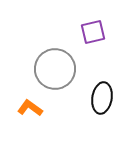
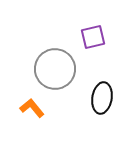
purple square: moved 5 px down
orange L-shape: moved 2 px right; rotated 15 degrees clockwise
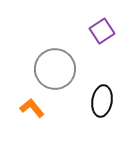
purple square: moved 9 px right, 6 px up; rotated 20 degrees counterclockwise
black ellipse: moved 3 px down
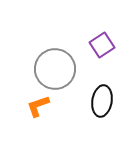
purple square: moved 14 px down
orange L-shape: moved 6 px right, 2 px up; rotated 70 degrees counterclockwise
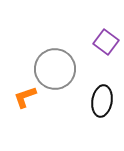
purple square: moved 4 px right, 3 px up; rotated 20 degrees counterclockwise
orange L-shape: moved 13 px left, 9 px up
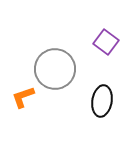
orange L-shape: moved 2 px left
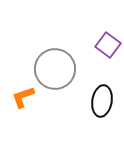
purple square: moved 2 px right, 3 px down
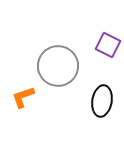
purple square: rotated 10 degrees counterclockwise
gray circle: moved 3 px right, 3 px up
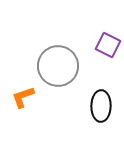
black ellipse: moved 1 px left, 5 px down; rotated 8 degrees counterclockwise
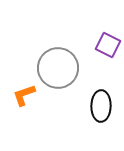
gray circle: moved 2 px down
orange L-shape: moved 1 px right, 2 px up
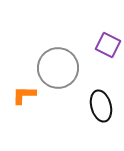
orange L-shape: rotated 20 degrees clockwise
black ellipse: rotated 16 degrees counterclockwise
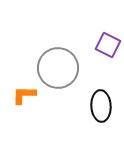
black ellipse: rotated 12 degrees clockwise
